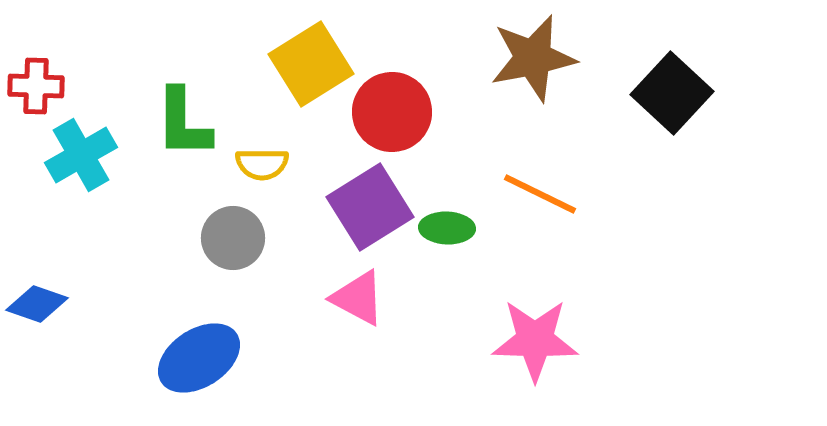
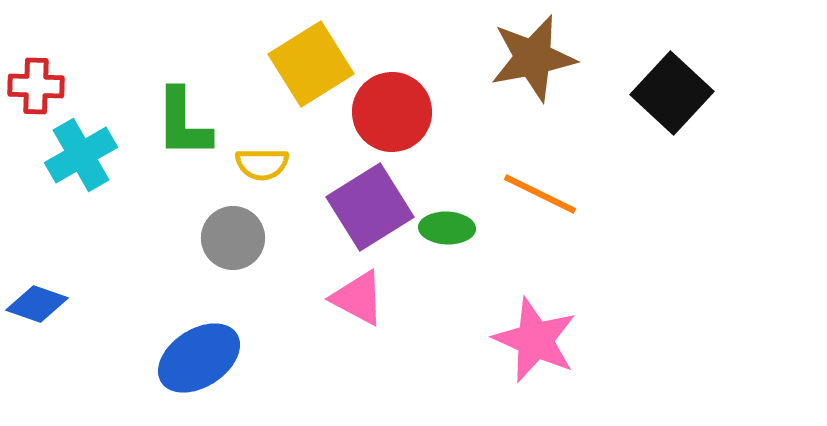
pink star: rotated 22 degrees clockwise
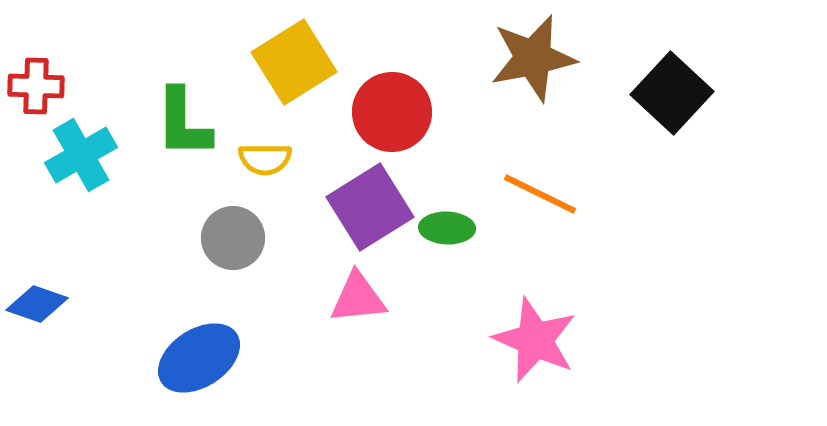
yellow square: moved 17 px left, 2 px up
yellow semicircle: moved 3 px right, 5 px up
pink triangle: rotated 34 degrees counterclockwise
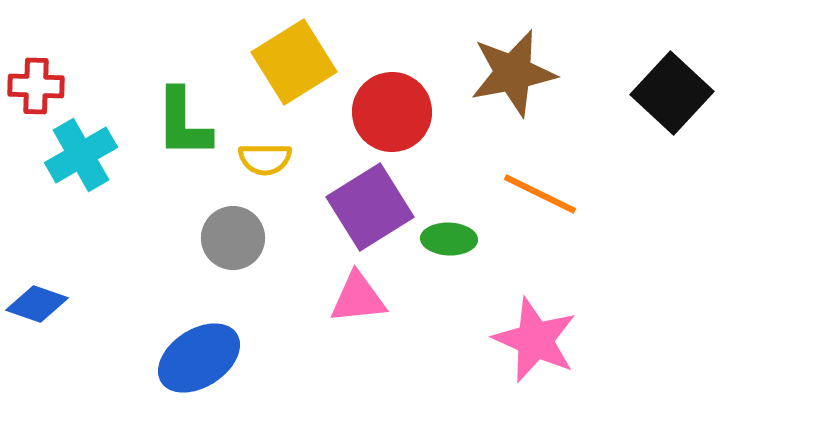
brown star: moved 20 px left, 15 px down
green ellipse: moved 2 px right, 11 px down
